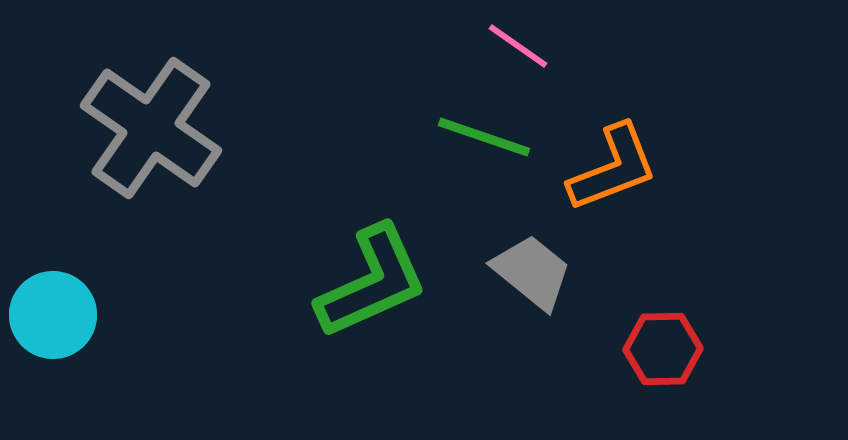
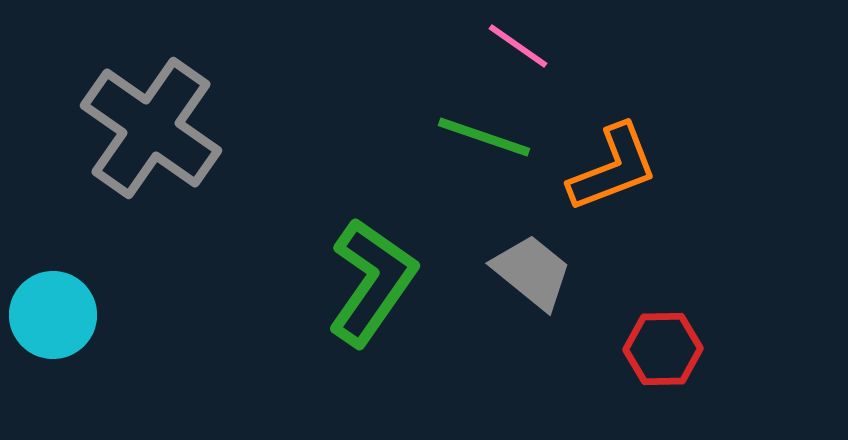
green L-shape: rotated 31 degrees counterclockwise
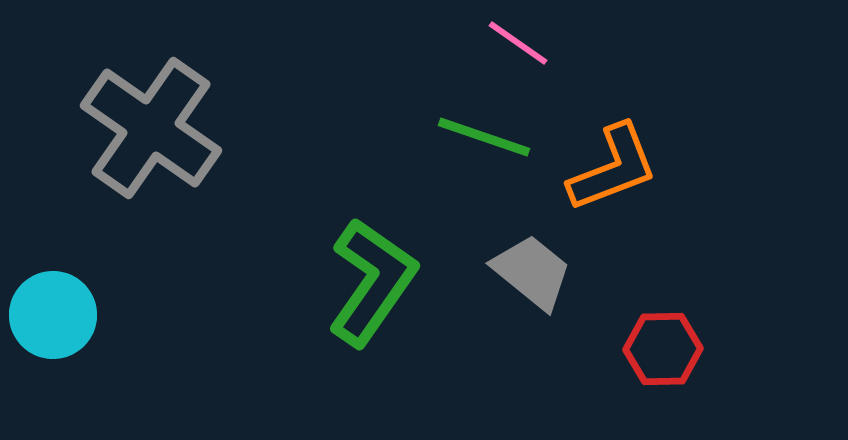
pink line: moved 3 px up
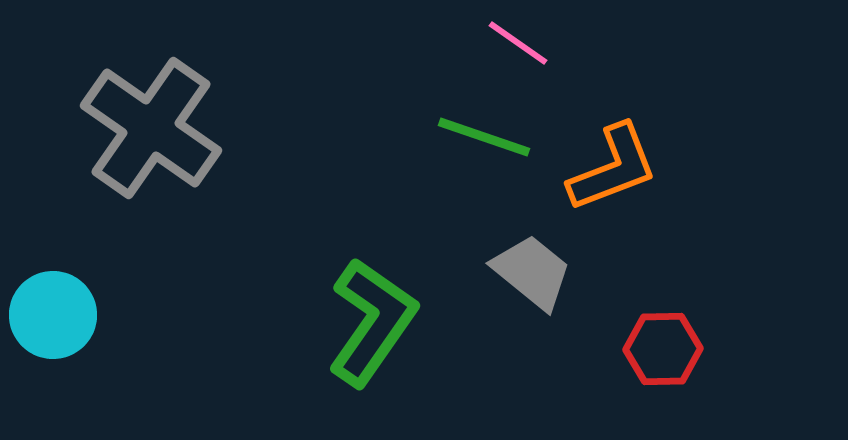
green L-shape: moved 40 px down
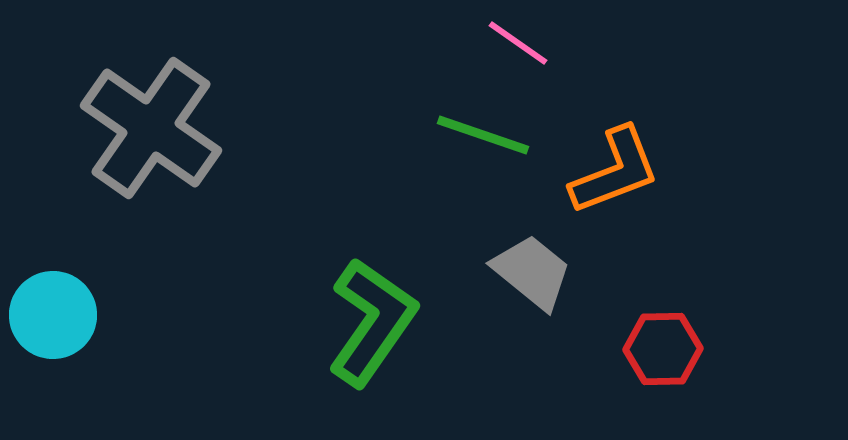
green line: moved 1 px left, 2 px up
orange L-shape: moved 2 px right, 3 px down
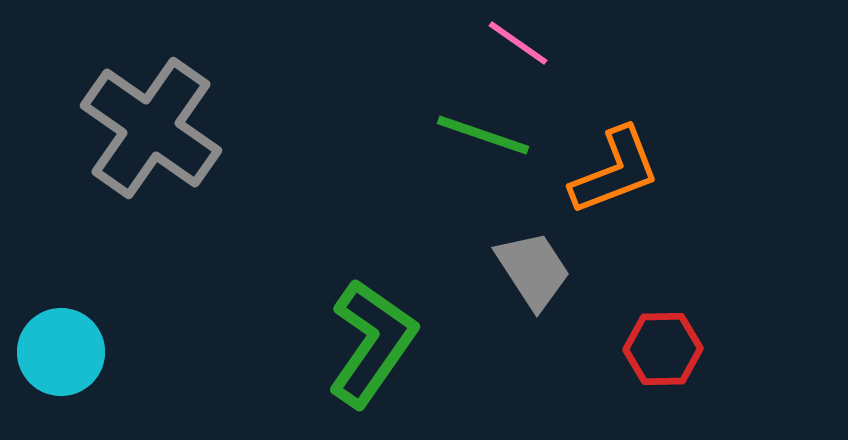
gray trapezoid: moved 1 px right, 2 px up; rotated 18 degrees clockwise
cyan circle: moved 8 px right, 37 px down
green L-shape: moved 21 px down
